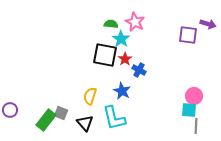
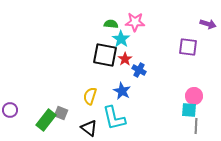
pink star: rotated 24 degrees counterclockwise
purple square: moved 12 px down
black triangle: moved 4 px right, 5 px down; rotated 12 degrees counterclockwise
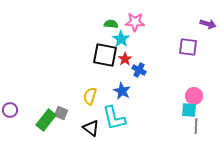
black triangle: moved 2 px right
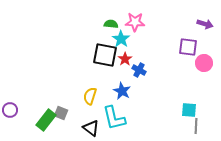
purple arrow: moved 3 px left
pink circle: moved 10 px right, 33 px up
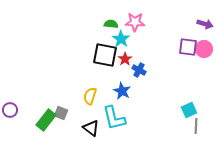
pink circle: moved 14 px up
cyan square: rotated 28 degrees counterclockwise
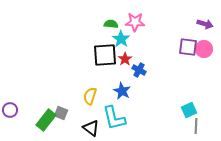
black square: rotated 15 degrees counterclockwise
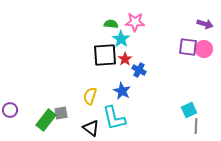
gray square: rotated 32 degrees counterclockwise
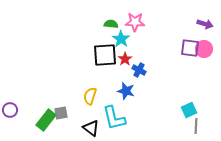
purple square: moved 2 px right, 1 px down
blue star: moved 4 px right; rotated 12 degrees counterclockwise
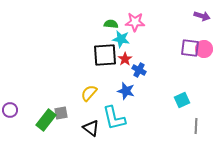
purple arrow: moved 3 px left, 8 px up
cyan star: rotated 24 degrees counterclockwise
yellow semicircle: moved 1 px left, 3 px up; rotated 24 degrees clockwise
cyan square: moved 7 px left, 10 px up
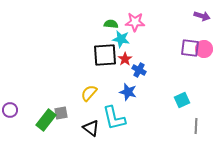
blue star: moved 2 px right, 1 px down
